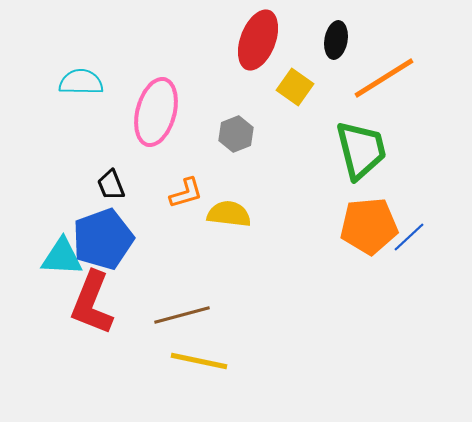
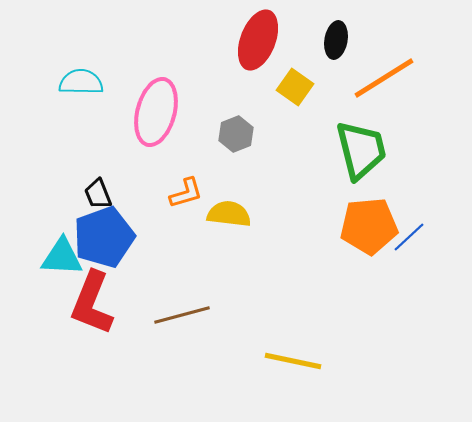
black trapezoid: moved 13 px left, 9 px down
blue pentagon: moved 1 px right, 2 px up
yellow line: moved 94 px right
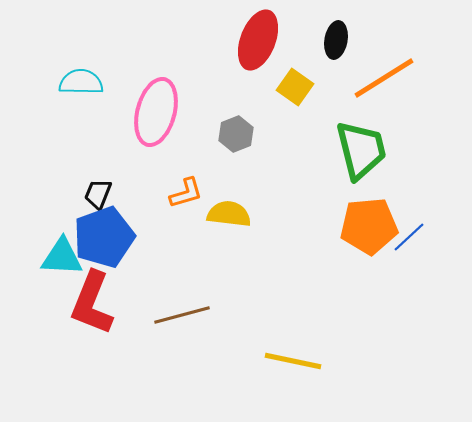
black trapezoid: rotated 44 degrees clockwise
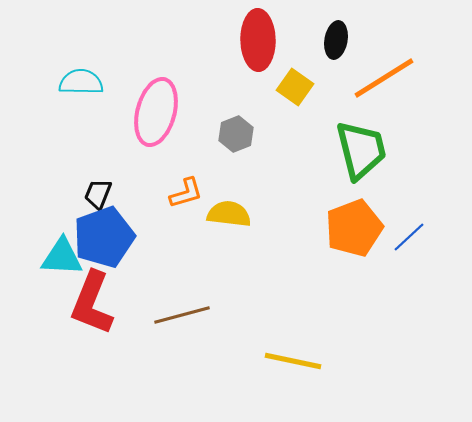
red ellipse: rotated 22 degrees counterclockwise
orange pentagon: moved 15 px left, 2 px down; rotated 16 degrees counterclockwise
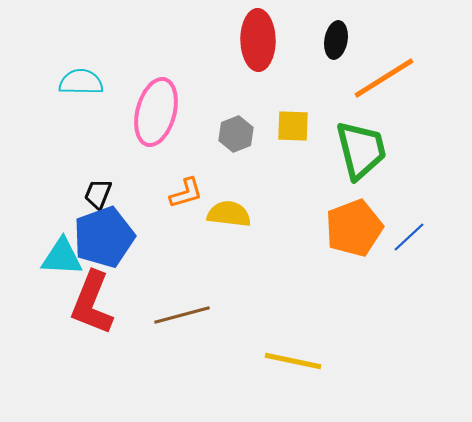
yellow square: moved 2 px left, 39 px down; rotated 33 degrees counterclockwise
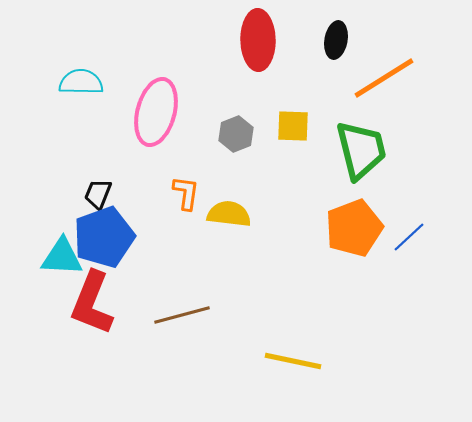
orange L-shape: rotated 66 degrees counterclockwise
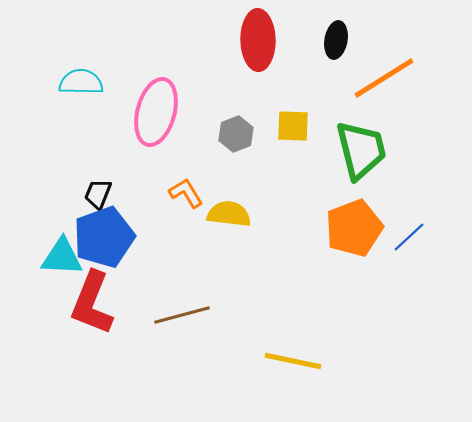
orange L-shape: rotated 39 degrees counterclockwise
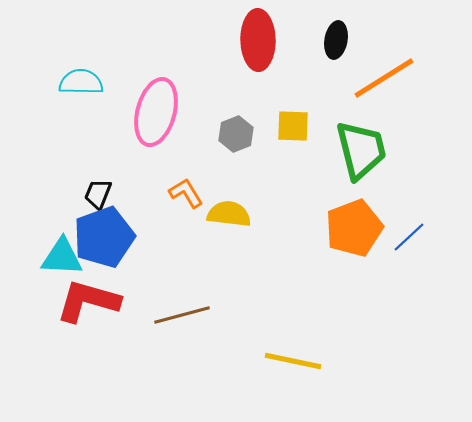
red L-shape: moved 4 px left, 2 px up; rotated 84 degrees clockwise
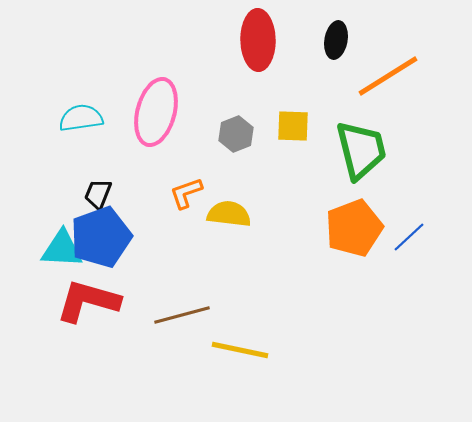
orange line: moved 4 px right, 2 px up
cyan semicircle: moved 36 px down; rotated 9 degrees counterclockwise
orange L-shape: rotated 78 degrees counterclockwise
blue pentagon: moved 3 px left
cyan triangle: moved 8 px up
yellow line: moved 53 px left, 11 px up
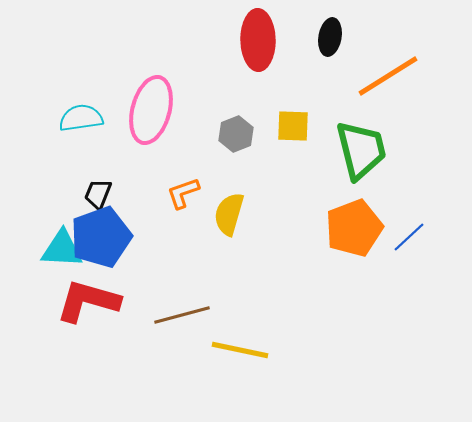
black ellipse: moved 6 px left, 3 px up
pink ellipse: moved 5 px left, 2 px up
orange L-shape: moved 3 px left
yellow semicircle: rotated 81 degrees counterclockwise
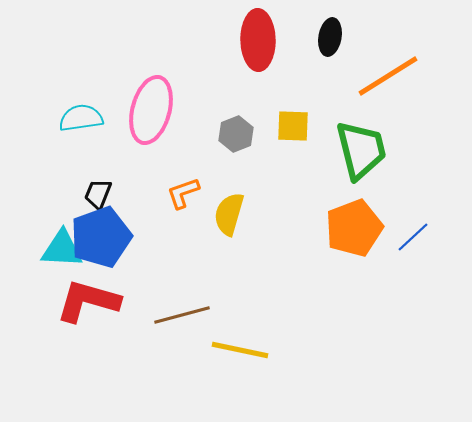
blue line: moved 4 px right
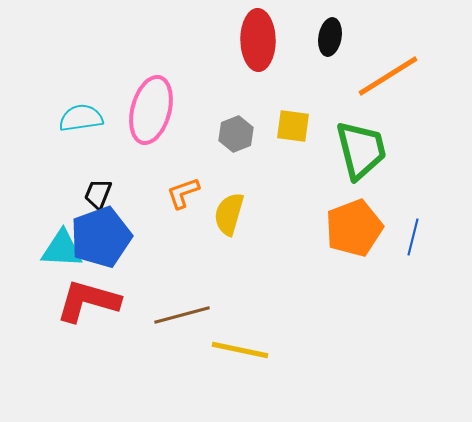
yellow square: rotated 6 degrees clockwise
blue line: rotated 33 degrees counterclockwise
